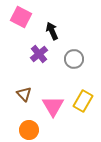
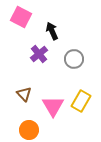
yellow rectangle: moved 2 px left
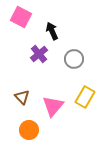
brown triangle: moved 2 px left, 3 px down
yellow rectangle: moved 4 px right, 4 px up
pink triangle: rotated 10 degrees clockwise
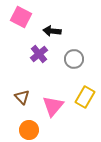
black arrow: rotated 60 degrees counterclockwise
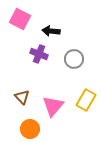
pink square: moved 1 px left, 2 px down
black arrow: moved 1 px left
purple cross: rotated 30 degrees counterclockwise
yellow rectangle: moved 1 px right, 3 px down
orange circle: moved 1 px right, 1 px up
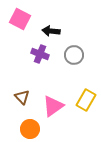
purple cross: moved 1 px right
gray circle: moved 4 px up
pink triangle: rotated 15 degrees clockwise
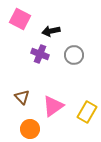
black arrow: rotated 18 degrees counterclockwise
yellow rectangle: moved 1 px right, 12 px down
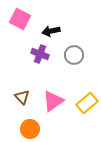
pink triangle: moved 5 px up
yellow rectangle: moved 9 px up; rotated 20 degrees clockwise
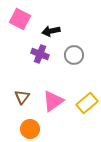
brown triangle: rotated 21 degrees clockwise
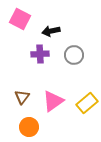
purple cross: rotated 24 degrees counterclockwise
orange circle: moved 1 px left, 2 px up
